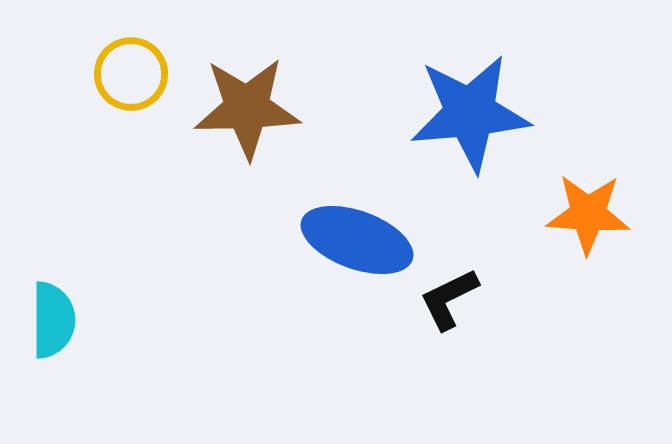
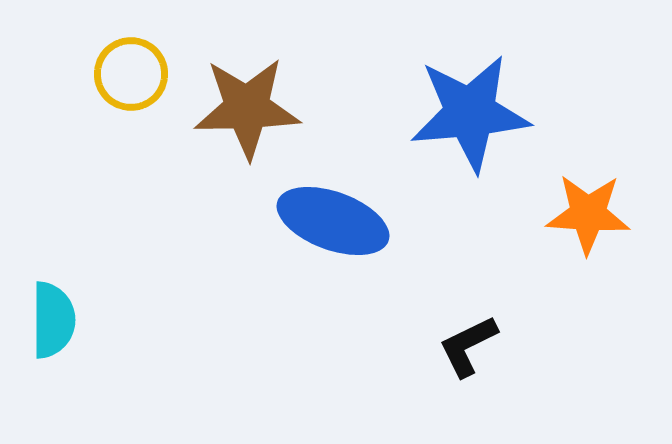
blue ellipse: moved 24 px left, 19 px up
black L-shape: moved 19 px right, 47 px down
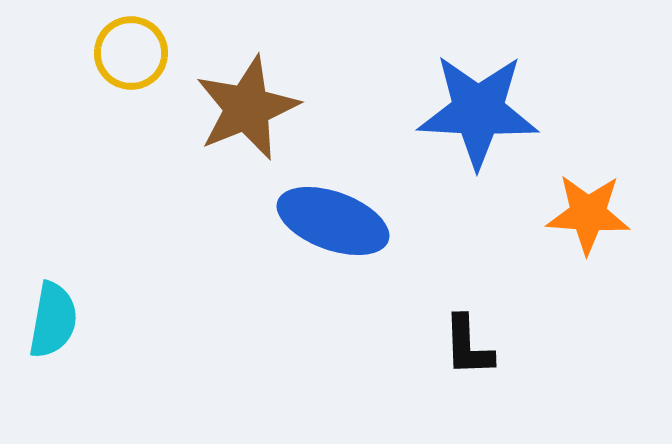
yellow circle: moved 21 px up
brown star: rotated 21 degrees counterclockwise
blue star: moved 8 px right, 2 px up; rotated 8 degrees clockwise
cyan semicircle: rotated 10 degrees clockwise
black L-shape: rotated 66 degrees counterclockwise
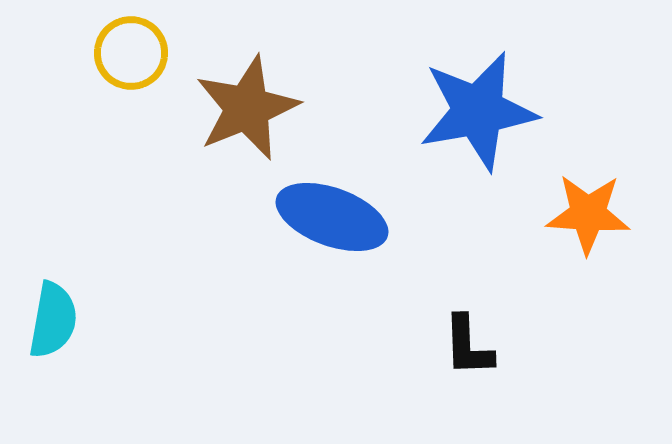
blue star: rotated 13 degrees counterclockwise
blue ellipse: moved 1 px left, 4 px up
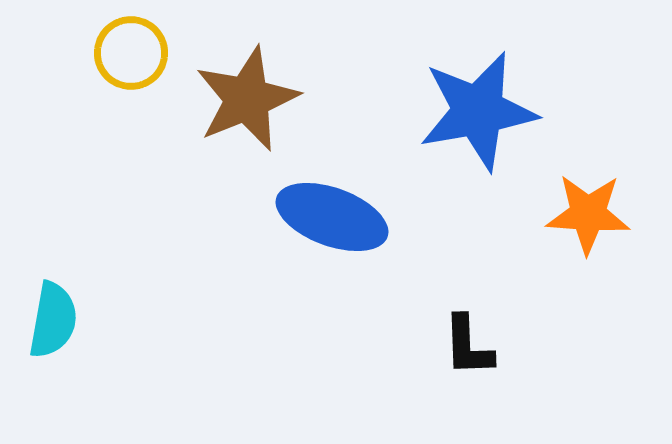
brown star: moved 9 px up
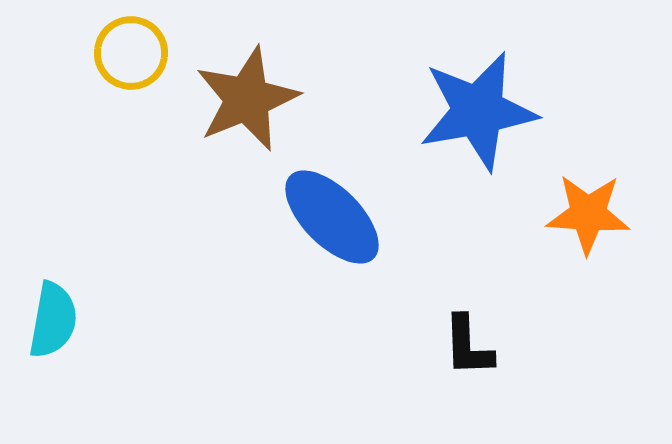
blue ellipse: rotated 25 degrees clockwise
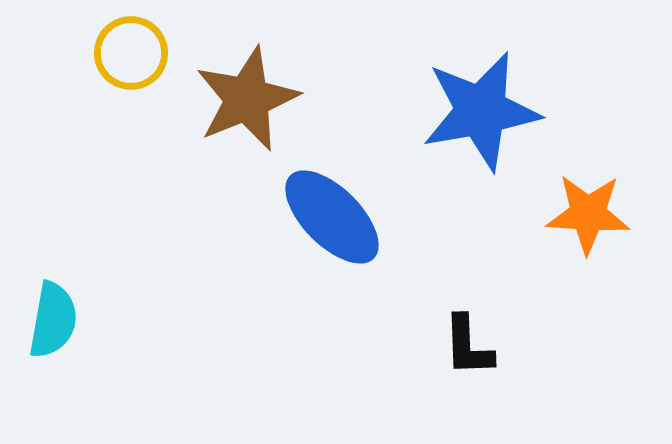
blue star: moved 3 px right
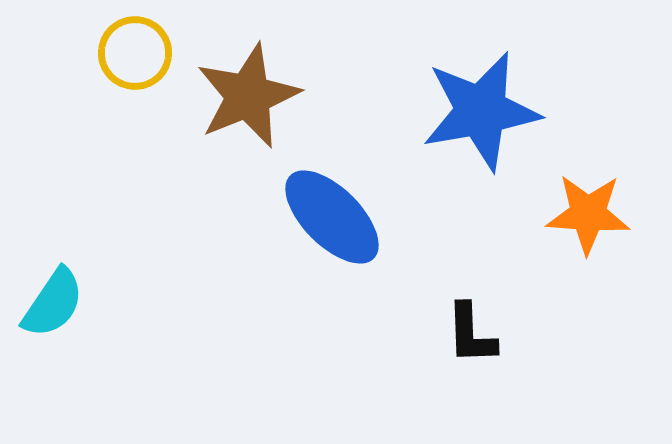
yellow circle: moved 4 px right
brown star: moved 1 px right, 3 px up
cyan semicircle: moved 17 px up; rotated 24 degrees clockwise
black L-shape: moved 3 px right, 12 px up
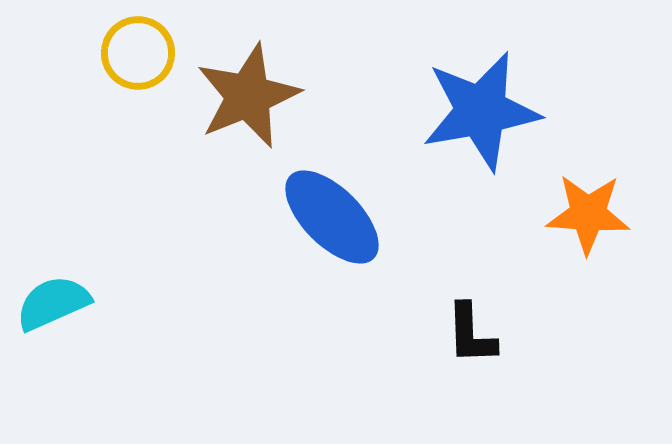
yellow circle: moved 3 px right
cyan semicircle: rotated 148 degrees counterclockwise
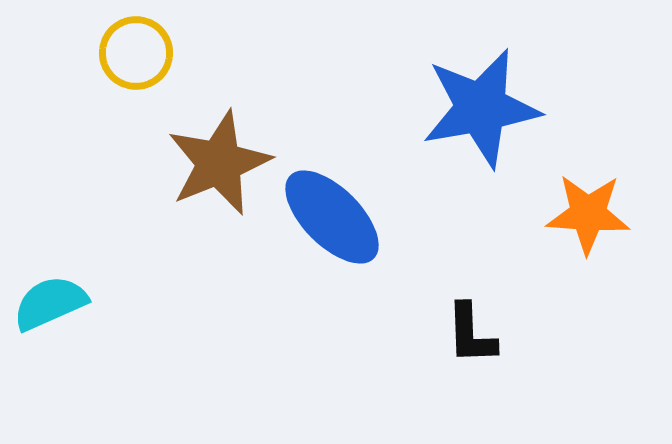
yellow circle: moved 2 px left
brown star: moved 29 px left, 67 px down
blue star: moved 3 px up
cyan semicircle: moved 3 px left
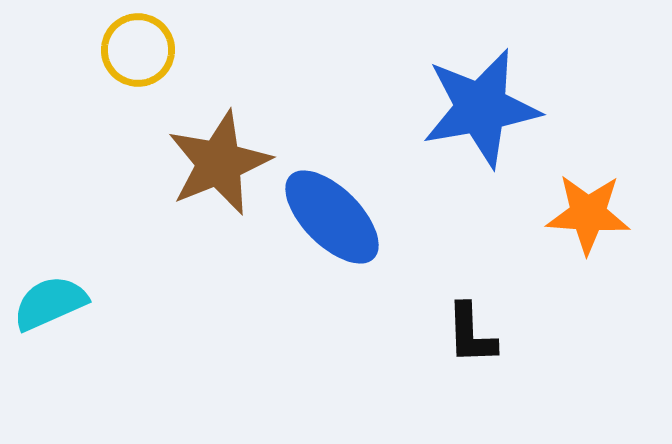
yellow circle: moved 2 px right, 3 px up
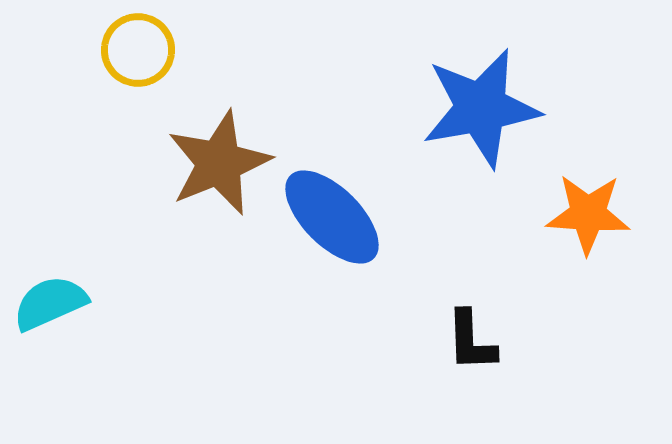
black L-shape: moved 7 px down
